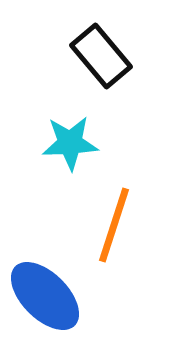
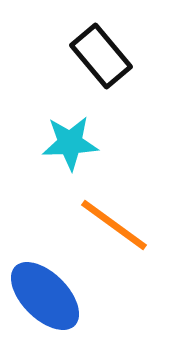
orange line: rotated 72 degrees counterclockwise
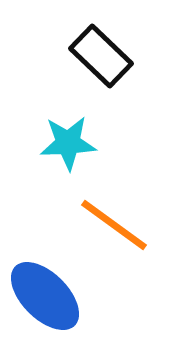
black rectangle: rotated 6 degrees counterclockwise
cyan star: moved 2 px left
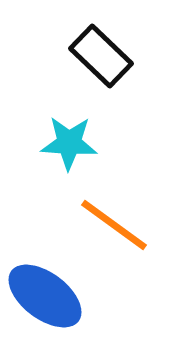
cyan star: moved 1 px right; rotated 6 degrees clockwise
blue ellipse: rotated 8 degrees counterclockwise
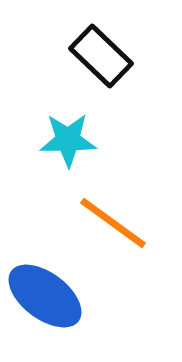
cyan star: moved 1 px left, 3 px up; rotated 4 degrees counterclockwise
orange line: moved 1 px left, 2 px up
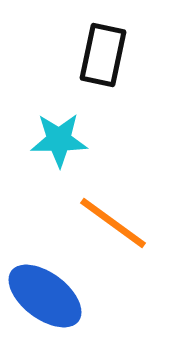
black rectangle: moved 2 px right, 1 px up; rotated 58 degrees clockwise
cyan star: moved 9 px left
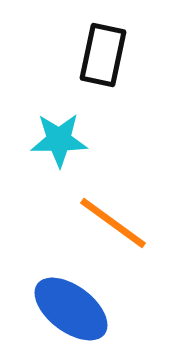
blue ellipse: moved 26 px right, 13 px down
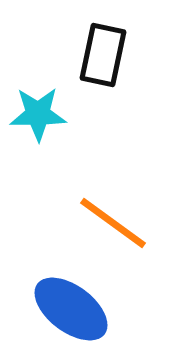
cyan star: moved 21 px left, 26 px up
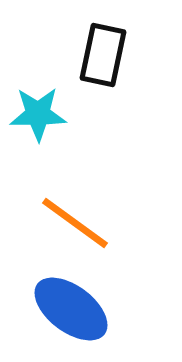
orange line: moved 38 px left
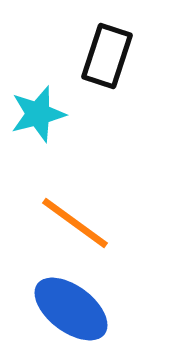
black rectangle: moved 4 px right, 1 px down; rotated 6 degrees clockwise
cyan star: rotated 14 degrees counterclockwise
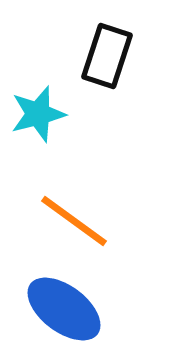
orange line: moved 1 px left, 2 px up
blue ellipse: moved 7 px left
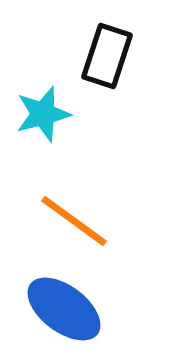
cyan star: moved 5 px right
